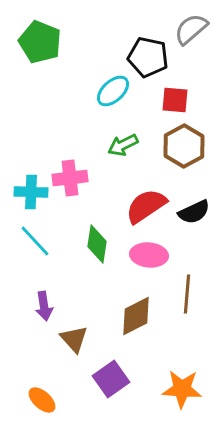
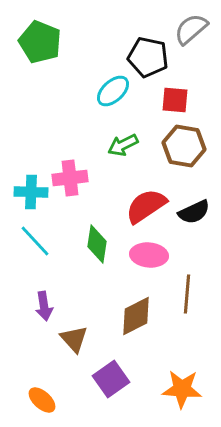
brown hexagon: rotated 21 degrees counterclockwise
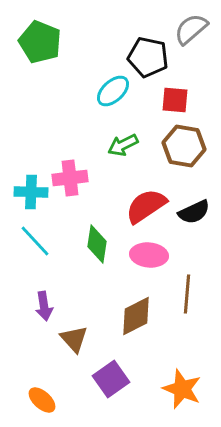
orange star: rotated 18 degrees clockwise
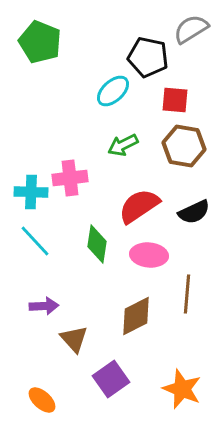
gray semicircle: rotated 9 degrees clockwise
red semicircle: moved 7 px left
purple arrow: rotated 84 degrees counterclockwise
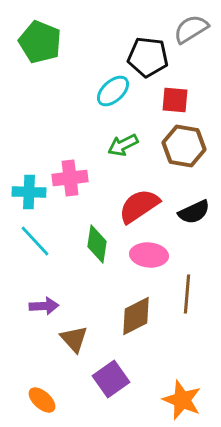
black pentagon: rotated 6 degrees counterclockwise
cyan cross: moved 2 px left
orange star: moved 11 px down
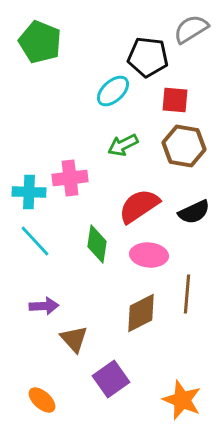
brown diamond: moved 5 px right, 3 px up
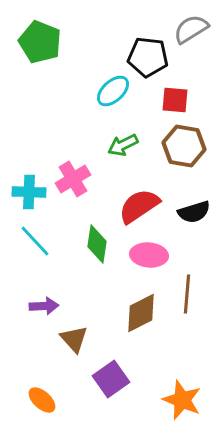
pink cross: moved 3 px right, 1 px down; rotated 24 degrees counterclockwise
black semicircle: rotated 8 degrees clockwise
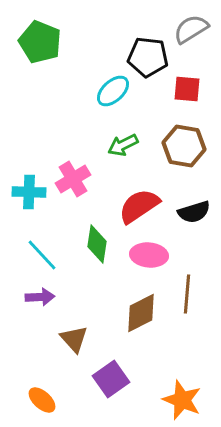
red square: moved 12 px right, 11 px up
cyan line: moved 7 px right, 14 px down
purple arrow: moved 4 px left, 9 px up
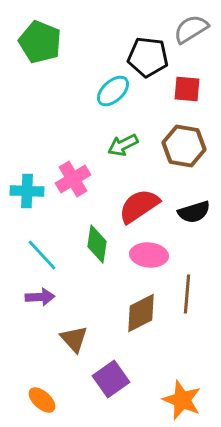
cyan cross: moved 2 px left, 1 px up
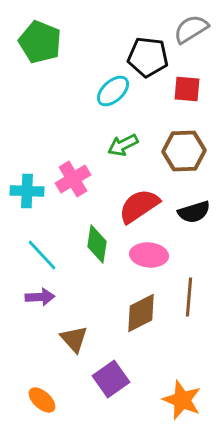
brown hexagon: moved 5 px down; rotated 12 degrees counterclockwise
brown line: moved 2 px right, 3 px down
